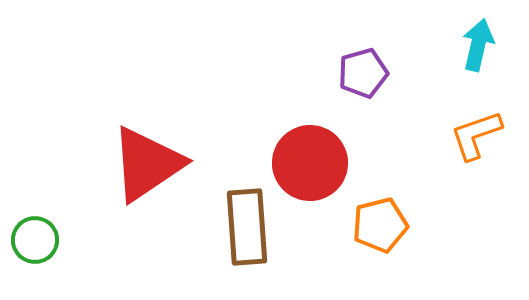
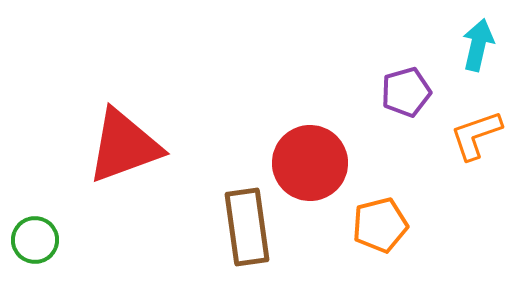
purple pentagon: moved 43 px right, 19 px down
red triangle: moved 23 px left, 18 px up; rotated 14 degrees clockwise
brown rectangle: rotated 4 degrees counterclockwise
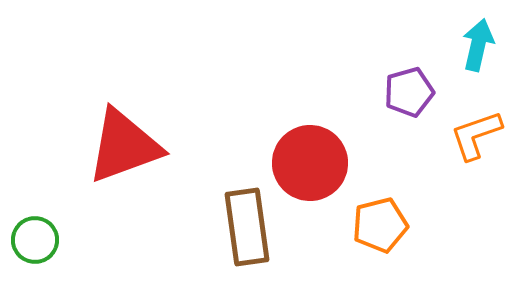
purple pentagon: moved 3 px right
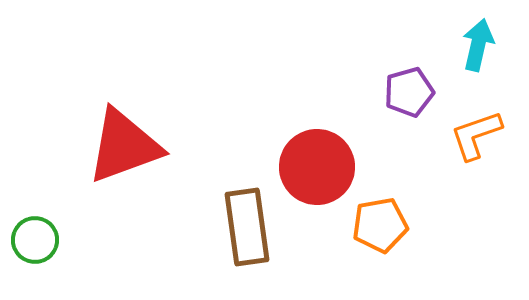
red circle: moved 7 px right, 4 px down
orange pentagon: rotated 4 degrees clockwise
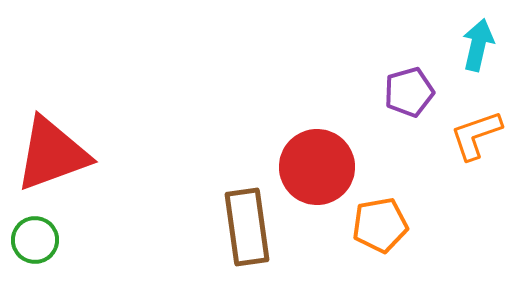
red triangle: moved 72 px left, 8 px down
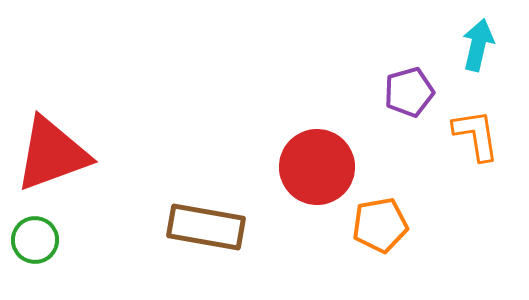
orange L-shape: rotated 100 degrees clockwise
brown rectangle: moved 41 px left; rotated 72 degrees counterclockwise
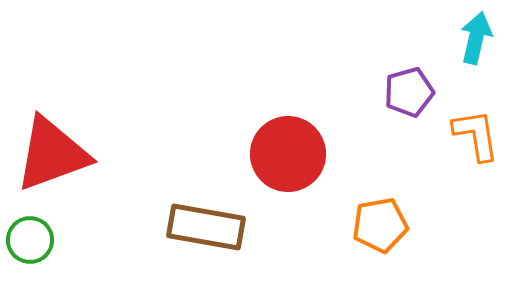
cyan arrow: moved 2 px left, 7 px up
red circle: moved 29 px left, 13 px up
green circle: moved 5 px left
